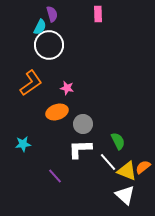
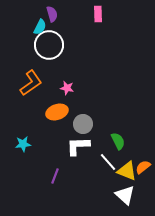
white L-shape: moved 2 px left, 3 px up
purple line: rotated 63 degrees clockwise
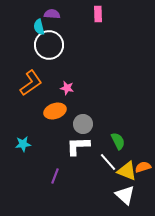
purple semicircle: rotated 70 degrees counterclockwise
cyan semicircle: moved 1 px left; rotated 140 degrees clockwise
orange ellipse: moved 2 px left, 1 px up
orange semicircle: rotated 21 degrees clockwise
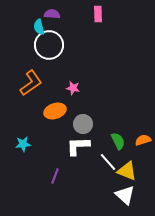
pink star: moved 6 px right
orange semicircle: moved 27 px up
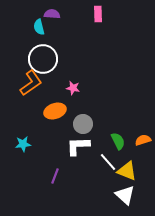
white circle: moved 6 px left, 14 px down
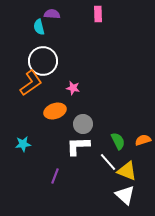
white circle: moved 2 px down
